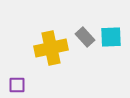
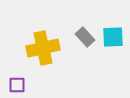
cyan square: moved 2 px right
yellow cross: moved 8 px left
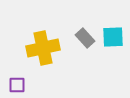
gray rectangle: moved 1 px down
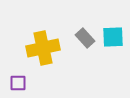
purple square: moved 1 px right, 2 px up
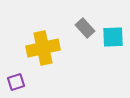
gray rectangle: moved 10 px up
purple square: moved 2 px left, 1 px up; rotated 18 degrees counterclockwise
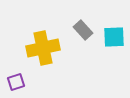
gray rectangle: moved 2 px left, 2 px down
cyan square: moved 1 px right
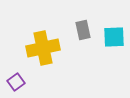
gray rectangle: rotated 30 degrees clockwise
purple square: rotated 18 degrees counterclockwise
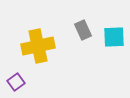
gray rectangle: rotated 12 degrees counterclockwise
yellow cross: moved 5 px left, 2 px up
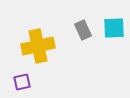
cyan square: moved 9 px up
purple square: moved 6 px right; rotated 24 degrees clockwise
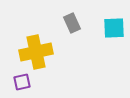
gray rectangle: moved 11 px left, 7 px up
yellow cross: moved 2 px left, 6 px down
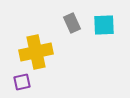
cyan square: moved 10 px left, 3 px up
